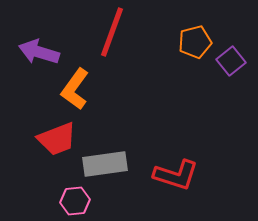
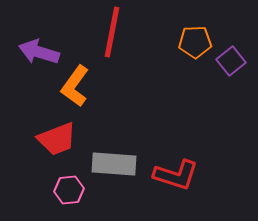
red line: rotated 9 degrees counterclockwise
orange pentagon: rotated 12 degrees clockwise
orange L-shape: moved 3 px up
gray rectangle: moved 9 px right; rotated 12 degrees clockwise
pink hexagon: moved 6 px left, 11 px up
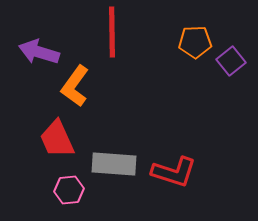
red line: rotated 12 degrees counterclockwise
red trapezoid: rotated 87 degrees clockwise
red L-shape: moved 2 px left, 3 px up
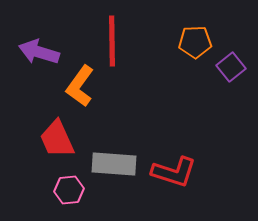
red line: moved 9 px down
purple square: moved 6 px down
orange L-shape: moved 5 px right
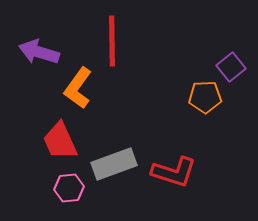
orange pentagon: moved 10 px right, 55 px down
orange L-shape: moved 2 px left, 2 px down
red trapezoid: moved 3 px right, 2 px down
gray rectangle: rotated 24 degrees counterclockwise
pink hexagon: moved 2 px up
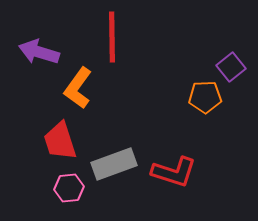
red line: moved 4 px up
red trapezoid: rotated 6 degrees clockwise
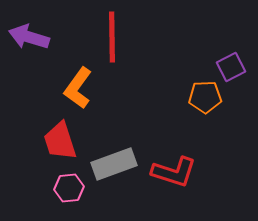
purple arrow: moved 10 px left, 15 px up
purple square: rotated 12 degrees clockwise
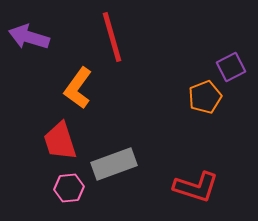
red line: rotated 15 degrees counterclockwise
orange pentagon: rotated 20 degrees counterclockwise
red L-shape: moved 22 px right, 15 px down
